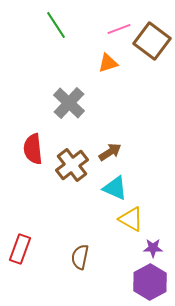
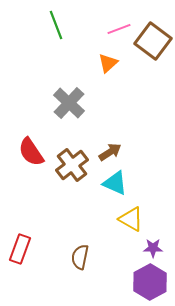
green line: rotated 12 degrees clockwise
brown square: moved 1 px right
orange triangle: rotated 25 degrees counterclockwise
red semicircle: moved 2 px left, 3 px down; rotated 28 degrees counterclockwise
cyan triangle: moved 5 px up
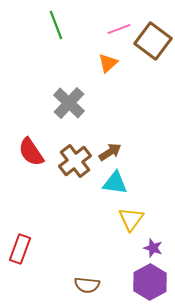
brown cross: moved 3 px right, 4 px up
cyan triangle: rotated 16 degrees counterclockwise
yellow triangle: rotated 36 degrees clockwise
purple star: rotated 18 degrees clockwise
brown semicircle: moved 7 px right, 28 px down; rotated 95 degrees counterclockwise
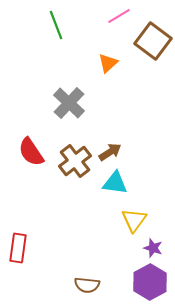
pink line: moved 13 px up; rotated 10 degrees counterclockwise
yellow triangle: moved 3 px right, 1 px down
red rectangle: moved 2 px left, 1 px up; rotated 12 degrees counterclockwise
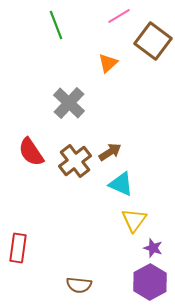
cyan triangle: moved 6 px right, 1 px down; rotated 16 degrees clockwise
brown semicircle: moved 8 px left
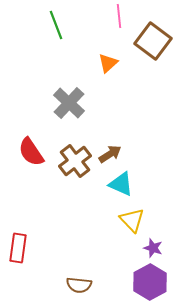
pink line: rotated 65 degrees counterclockwise
brown arrow: moved 2 px down
yellow triangle: moved 2 px left; rotated 20 degrees counterclockwise
